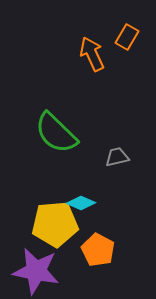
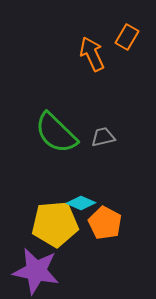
gray trapezoid: moved 14 px left, 20 px up
orange pentagon: moved 7 px right, 27 px up
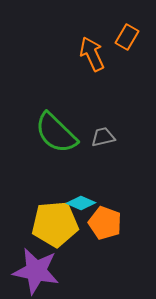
orange pentagon: rotated 8 degrees counterclockwise
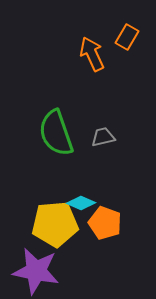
green semicircle: rotated 27 degrees clockwise
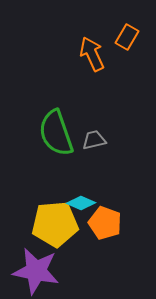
gray trapezoid: moved 9 px left, 3 px down
